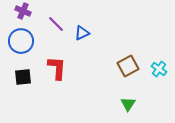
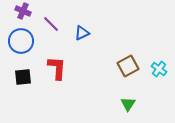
purple line: moved 5 px left
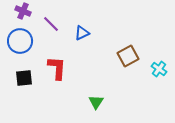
blue circle: moved 1 px left
brown square: moved 10 px up
black square: moved 1 px right, 1 px down
green triangle: moved 32 px left, 2 px up
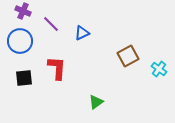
green triangle: rotated 21 degrees clockwise
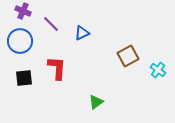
cyan cross: moved 1 px left, 1 px down
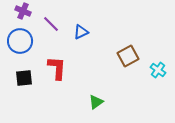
blue triangle: moved 1 px left, 1 px up
